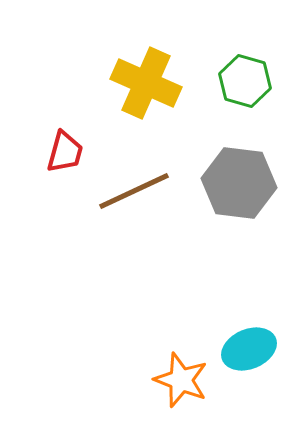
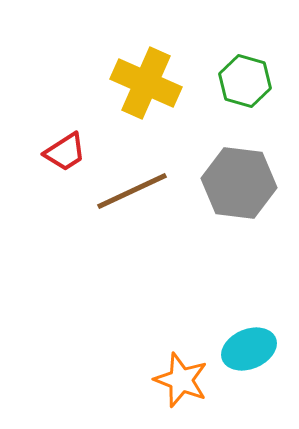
red trapezoid: rotated 42 degrees clockwise
brown line: moved 2 px left
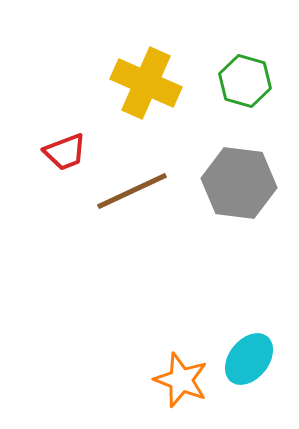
red trapezoid: rotated 12 degrees clockwise
cyan ellipse: moved 10 px down; rotated 28 degrees counterclockwise
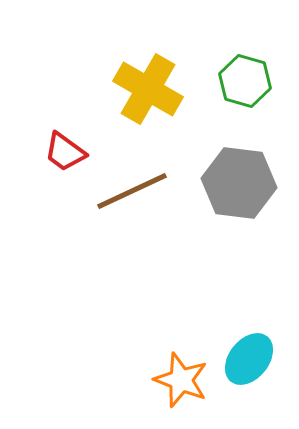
yellow cross: moved 2 px right, 6 px down; rotated 6 degrees clockwise
red trapezoid: rotated 57 degrees clockwise
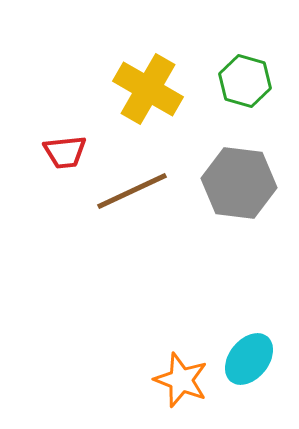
red trapezoid: rotated 42 degrees counterclockwise
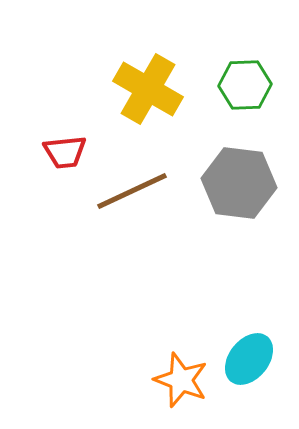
green hexagon: moved 4 px down; rotated 18 degrees counterclockwise
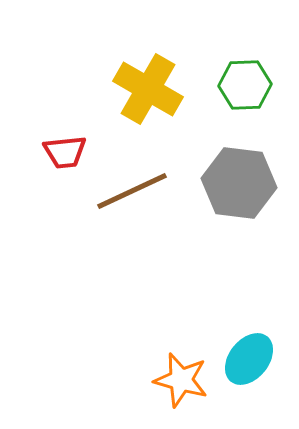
orange star: rotated 6 degrees counterclockwise
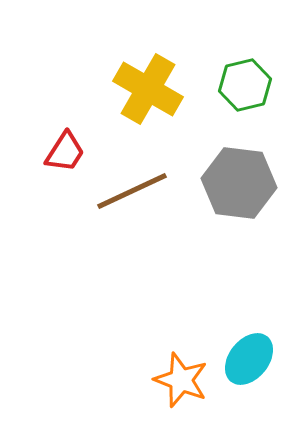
green hexagon: rotated 12 degrees counterclockwise
red trapezoid: rotated 51 degrees counterclockwise
orange star: rotated 6 degrees clockwise
